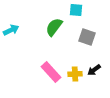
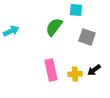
cyan arrow: moved 1 px down
pink rectangle: moved 2 px up; rotated 30 degrees clockwise
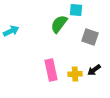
green semicircle: moved 5 px right, 3 px up
gray square: moved 3 px right
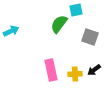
cyan square: rotated 16 degrees counterclockwise
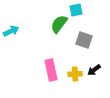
gray square: moved 6 px left, 3 px down
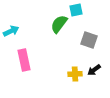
gray square: moved 5 px right
pink rectangle: moved 27 px left, 10 px up
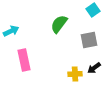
cyan square: moved 17 px right; rotated 24 degrees counterclockwise
gray square: rotated 30 degrees counterclockwise
black arrow: moved 2 px up
